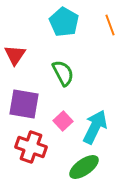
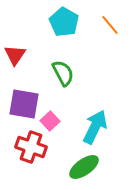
orange line: rotated 20 degrees counterclockwise
pink square: moved 13 px left
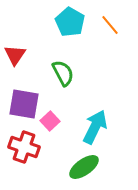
cyan pentagon: moved 6 px right
red cross: moved 7 px left
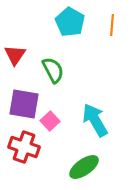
orange line: moved 2 px right; rotated 45 degrees clockwise
green semicircle: moved 10 px left, 3 px up
cyan arrow: moved 7 px up; rotated 56 degrees counterclockwise
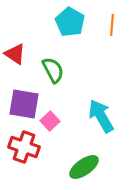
red triangle: moved 1 px up; rotated 30 degrees counterclockwise
cyan arrow: moved 6 px right, 4 px up
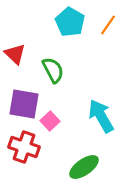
orange line: moved 4 px left; rotated 30 degrees clockwise
red triangle: rotated 10 degrees clockwise
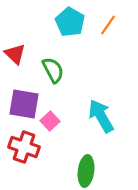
green ellipse: moved 2 px right, 4 px down; rotated 48 degrees counterclockwise
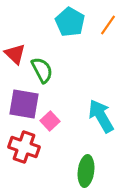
green semicircle: moved 11 px left
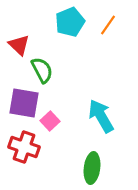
cyan pentagon: rotated 20 degrees clockwise
red triangle: moved 4 px right, 9 px up
purple square: moved 1 px up
green ellipse: moved 6 px right, 3 px up
